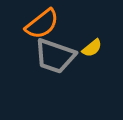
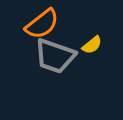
yellow semicircle: moved 3 px up
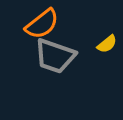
yellow semicircle: moved 15 px right, 1 px up
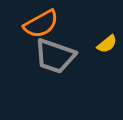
orange semicircle: moved 1 px left; rotated 9 degrees clockwise
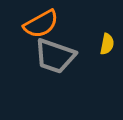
yellow semicircle: rotated 40 degrees counterclockwise
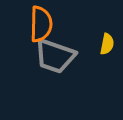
orange semicircle: rotated 60 degrees counterclockwise
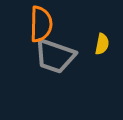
yellow semicircle: moved 5 px left
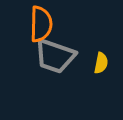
yellow semicircle: moved 1 px left, 19 px down
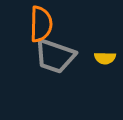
yellow semicircle: moved 4 px right, 5 px up; rotated 80 degrees clockwise
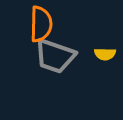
yellow semicircle: moved 4 px up
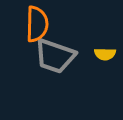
orange semicircle: moved 4 px left
